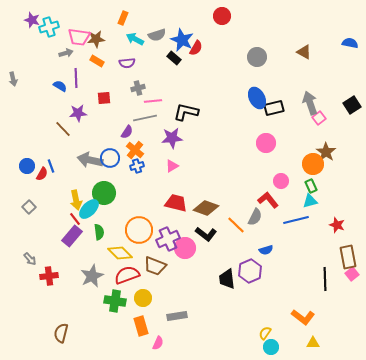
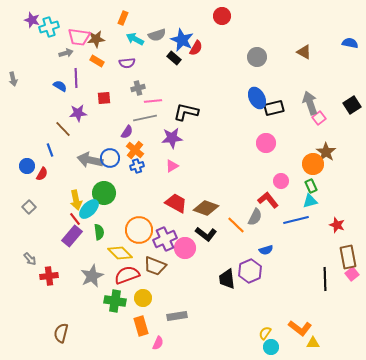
blue line at (51, 166): moved 1 px left, 16 px up
red trapezoid at (176, 203): rotated 15 degrees clockwise
purple cross at (168, 239): moved 3 px left
orange L-shape at (303, 317): moved 3 px left, 11 px down
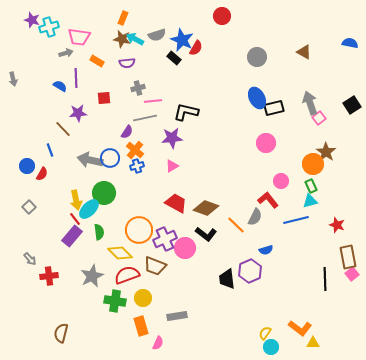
brown star at (96, 39): moved 26 px right; rotated 18 degrees clockwise
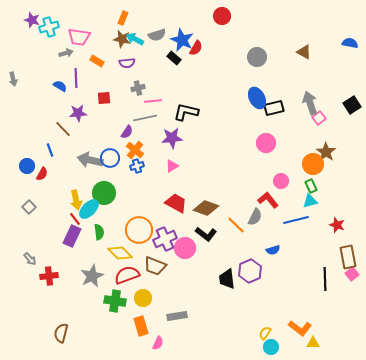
purple rectangle at (72, 236): rotated 15 degrees counterclockwise
blue semicircle at (266, 250): moved 7 px right
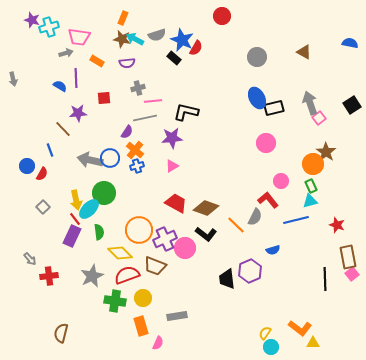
gray square at (29, 207): moved 14 px right
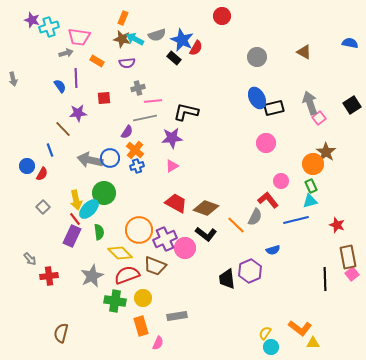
blue semicircle at (60, 86): rotated 24 degrees clockwise
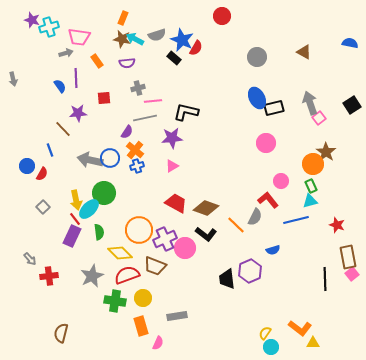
orange rectangle at (97, 61): rotated 24 degrees clockwise
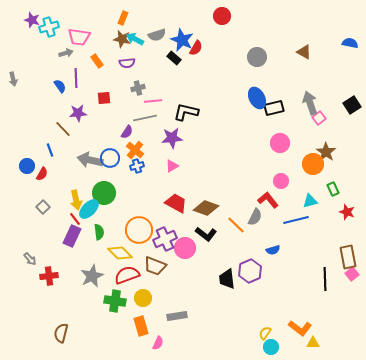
pink circle at (266, 143): moved 14 px right
green rectangle at (311, 186): moved 22 px right, 3 px down
red star at (337, 225): moved 10 px right, 13 px up
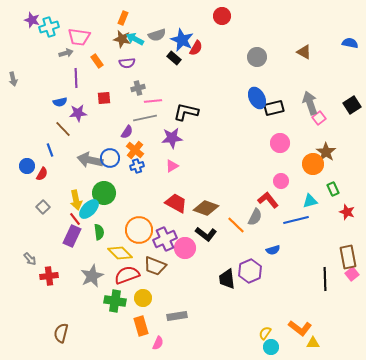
blue semicircle at (60, 86): moved 16 px down; rotated 112 degrees clockwise
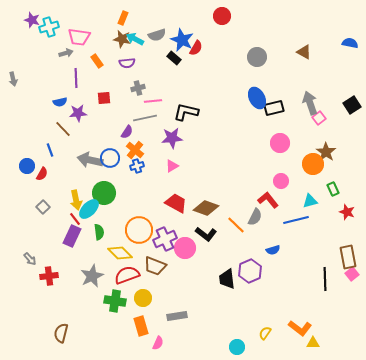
cyan circle at (271, 347): moved 34 px left
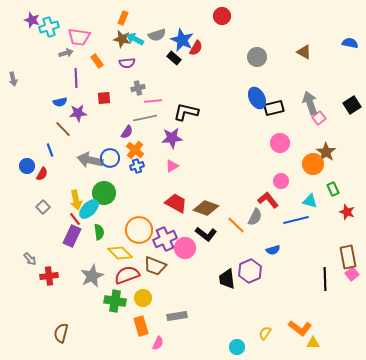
cyan triangle at (310, 201): rotated 28 degrees clockwise
